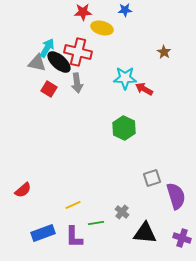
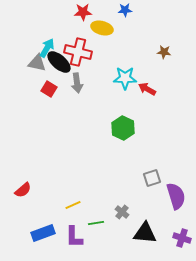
brown star: rotated 24 degrees counterclockwise
red arrow: moved 3 px right
green hexagon: moved 1 px left
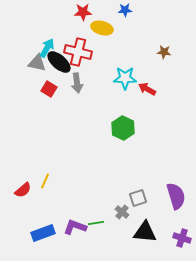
gray square: moved 14 px left, 20 px down
yellow line: moved 28 px left, 24 px up; rotated 42 degrees counterclockwise
black triangle: moved 1 px up
purple L-shape: moved 1 px right, 10 px up; rotated 110 degrees clockwise
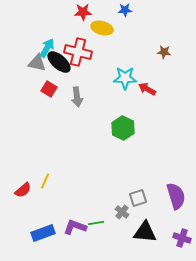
gray arrow: moved 14 px down
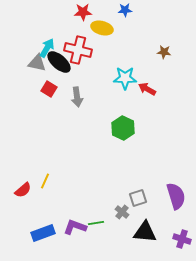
red cross: moved 2 px up
purple cross: moved 1 px down
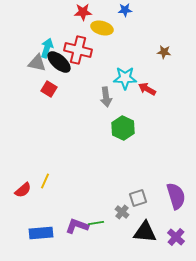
cyan arrow: rotated 12 degrees counterclockwise
gray arrow: moved 29 px right
purple L-shape: moved 2 px right, 1 px up
blue rectangle: moved 2 px left; rotated 15 degrees clockwise
purple cross: moved 6 px left, 2 px up; rotated 24 degrees clockwise
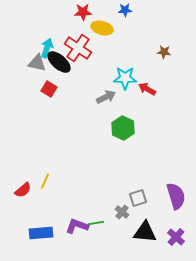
red cross: moved 2 px up; rotated 20 degrees clockwise
gray arrow: rotated 108 degrees counterclockwise
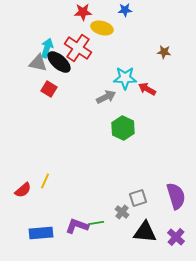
gray triangle: moved 1 px right
